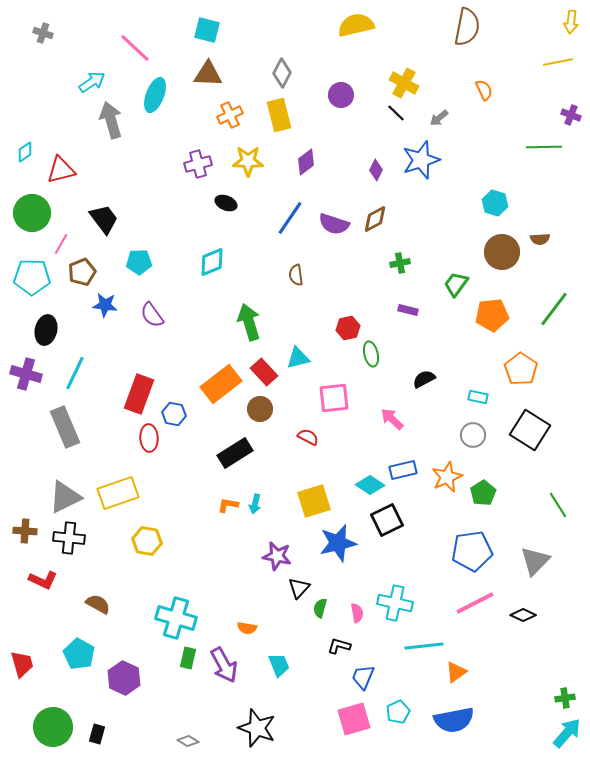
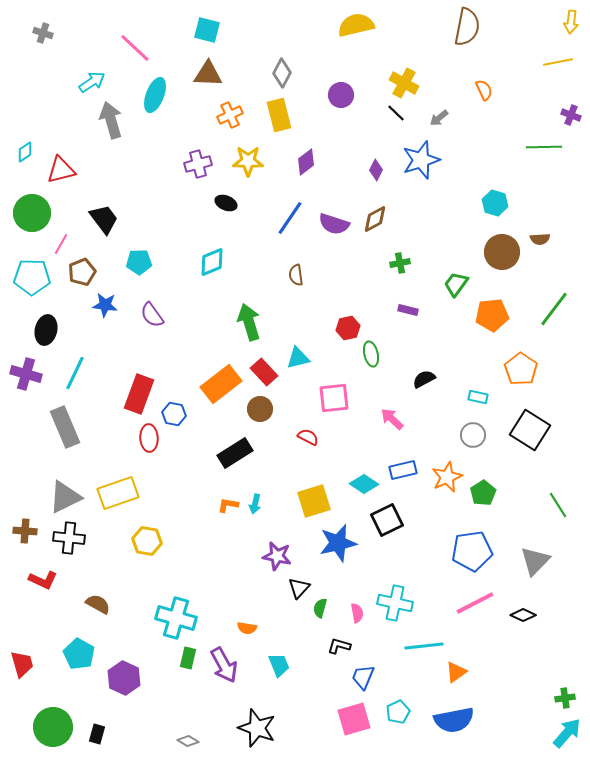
cyan diamond at (370, 485): moved 6 px left, 1 px up
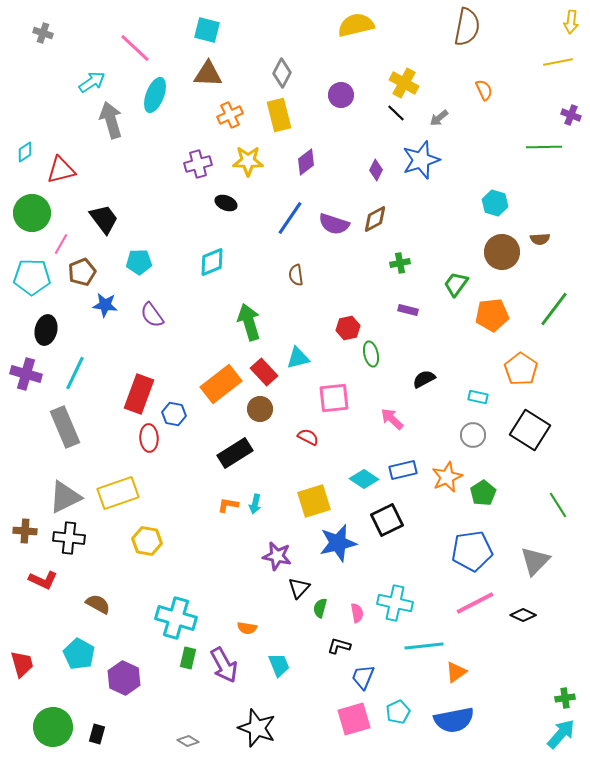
cyan diamond at (364, 484): moved 5 px up
cyan arrow at (567, 733): moved 6 px left, 1 px down
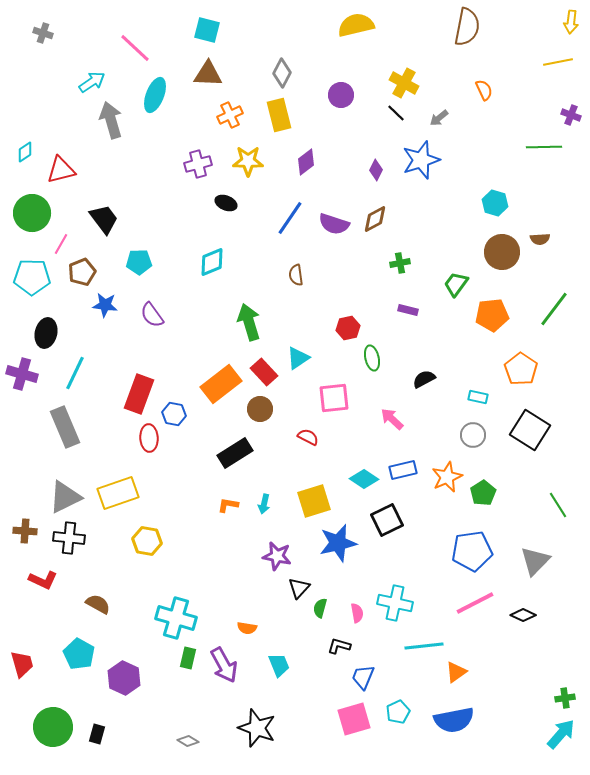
black ellipse at (46, 330): moved 3 px down
green ellipse at (371, 354): moved 1 px right, 4 px down
cyan triangle at (298, 358): rotated 20 degrees counterclockwise
purple cross at (26, 374): moved 4 px left
cyan arrow at (255, 504): moved 9 px right
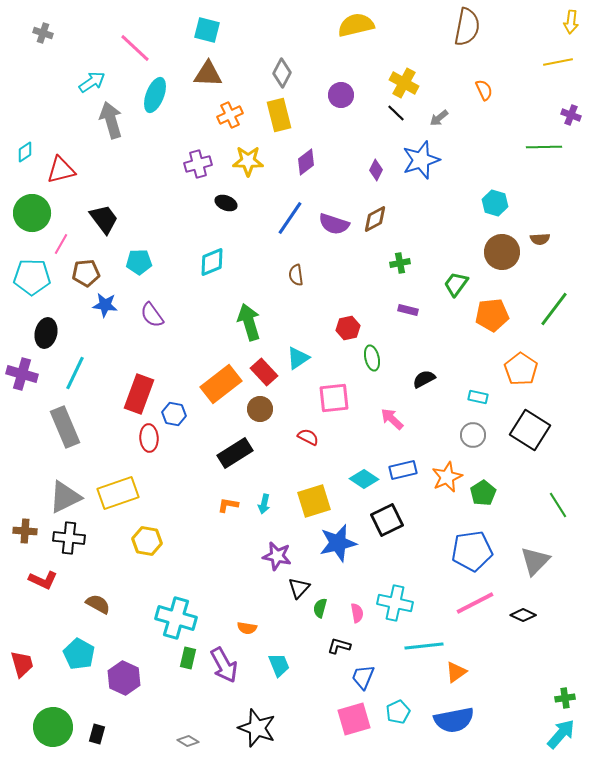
brown pentagon at (82, 272): moved 4 px right, 1 px down; rotated 16 degrees clockwise
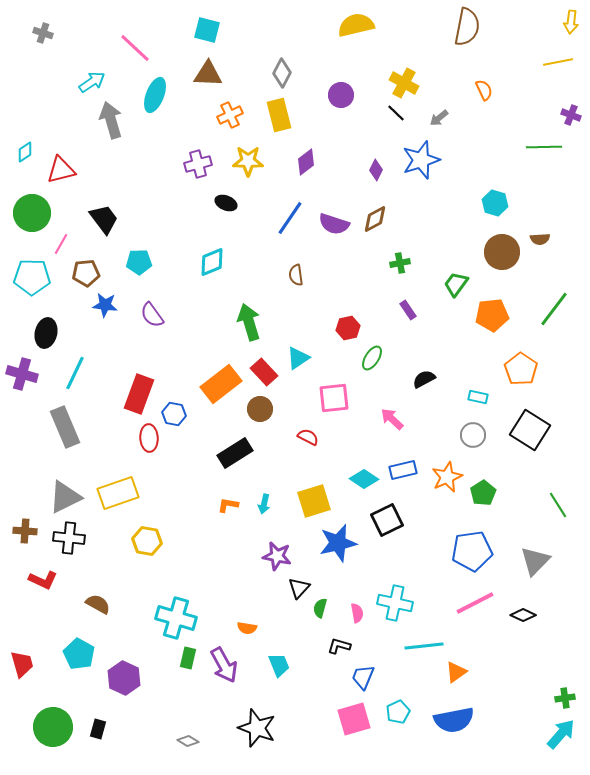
purple rectangle at (408, 310): rotated 42 degrees clockwise
green ellipse at (372, 358): rotated 45 degrees clockwise
black rectangle at (97, 734): moved 1 px right, 5 px up
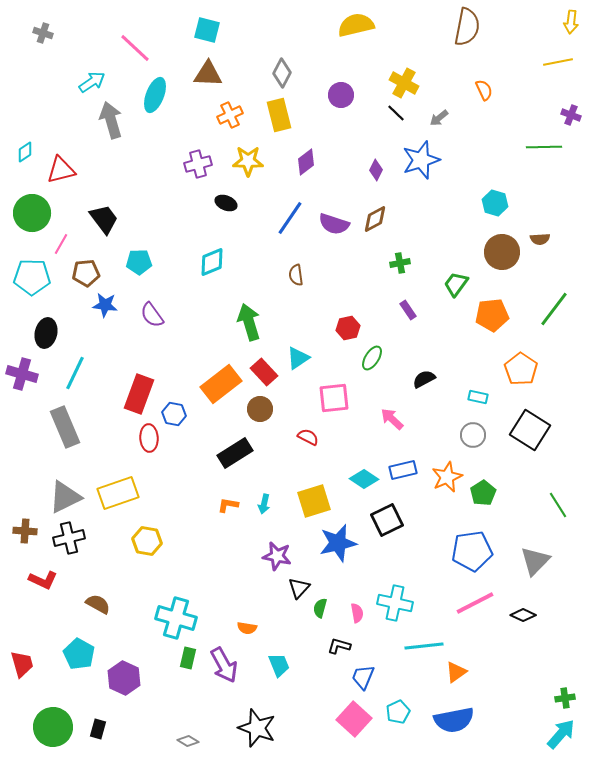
black cross at (69, 538): rotated 20 degrees counterclockwise
pink square at (354, 719): rotated 32 degrees counterclockwise
